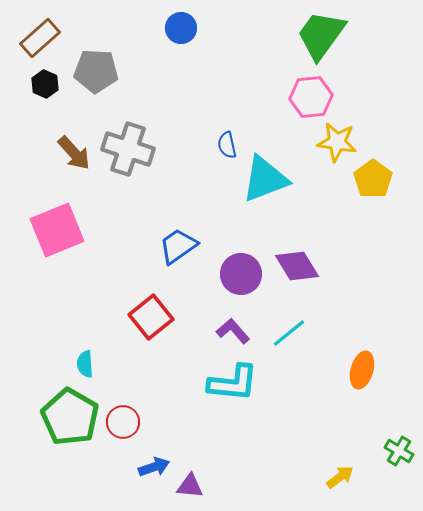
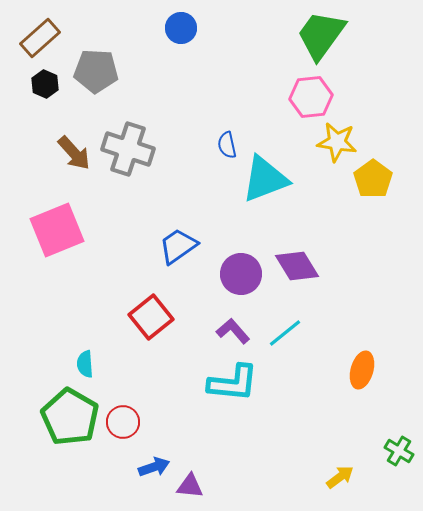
cyan line: moved 4 px left
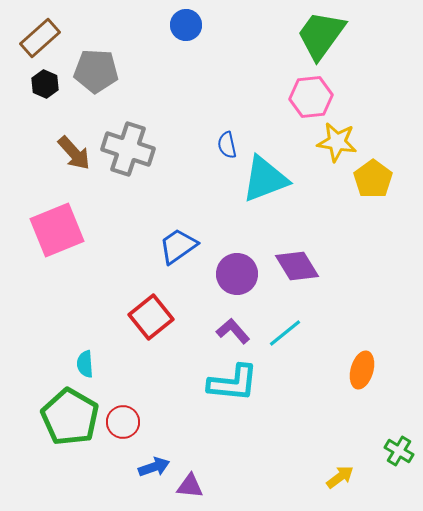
blue circle: moved 5 px right, 3 px up
purple circle: moved 4 px left
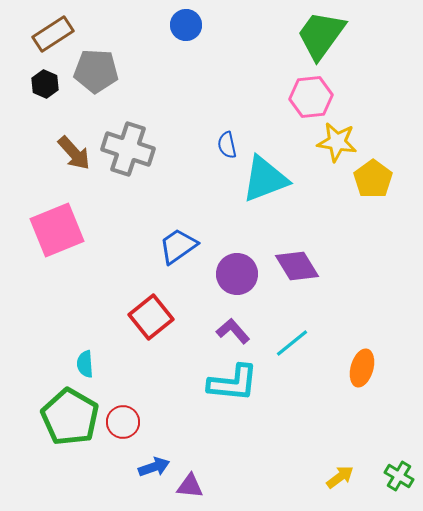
brown rectangle: moved 13 px right, 4 px up; rotated 9 degrees clockwise
cyan line: moved 7 px right, 10 px down
orange ellipse: moved 2 px up
green cross: moved 25 px down
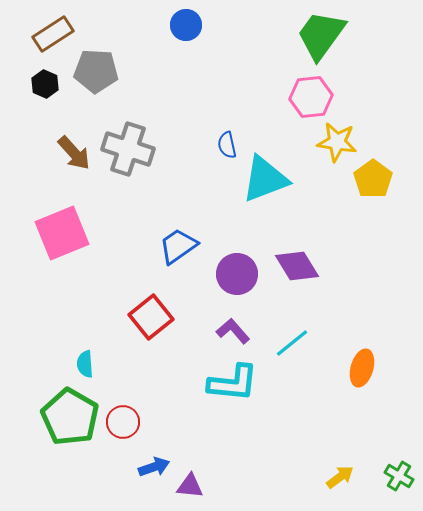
pink square: moved 5 px right, 3 px down
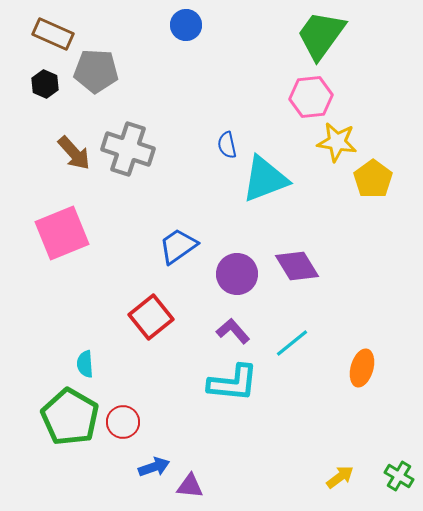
brown rectangle: rotated 57 degrees clockwise
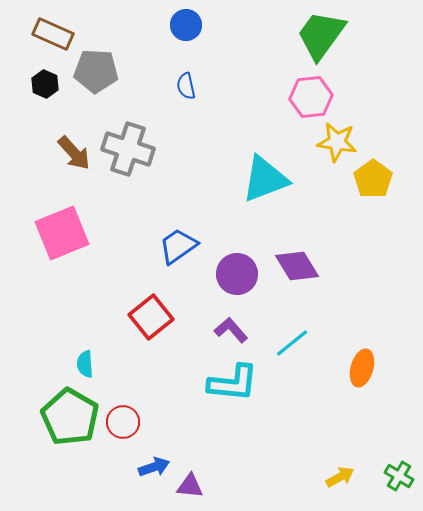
blue semicircle: moved 41 px left, 59 px up
purple L-shape: moved 2 px left, 1 px up
yellow arrow: rotated 8 degrees clockwise
